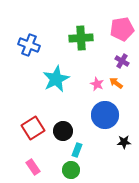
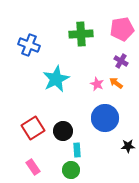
green cross: moved 4 px up
purple cross: moved 1 px left
blue circle: moved 3 px down
black star: moved 4 px right, 4 px down
cyan rectangle: rotated 24 degrees counterclockwise
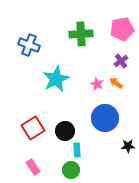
purple cross: rotated 24 degrees clockwise
black circle: moved 2 px right
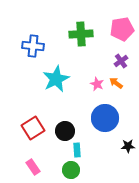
blue cross: moved 4 px right, 1 px down; rotated 15 degrees counterclockwise
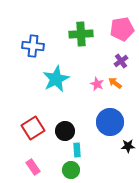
orange arrow: moved 1 px left
blue circle: moved 5 px right, 4 px down
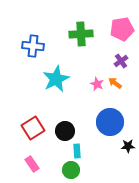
cyan rectangle: moved 1 px down
pink rectangle: moved 1 px left, 3 px up
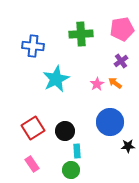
pink star: rotated 16 degrees clockwise
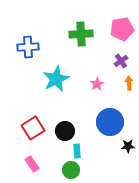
blue cross: moved 5 px left, 1 px down; rotated 10 degrees counterclockwise
orange arrow: moved 14 px right; rotated 48 degrees clockwise
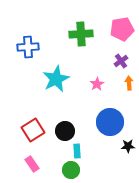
red square: moved 2 px down
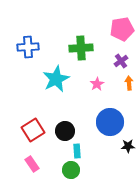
green cross: moved 14 px down
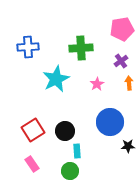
green circle: moved 1 px left, 1 px down
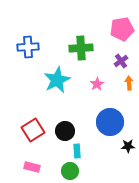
cyan star: moved 1 px right, 1 px down
pink rectangle: moved 3 px down; rotated 42 degrees counterclockwise
